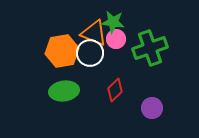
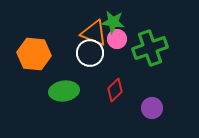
pink circle: moved 1 px right
orange hexagon: moved 28 px left, 3 px down; rotated 16 degrees clockwise
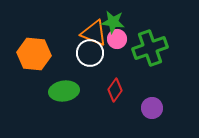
red diamond: rotated 10 degrees counterclockwise
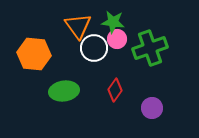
orange triangle: moved 16 px left, 7 px up; rotated 32 degrees clockwise
white circle: moved 4 px right, 5 px up
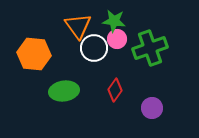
green star: moved 1 px right, 1 px up
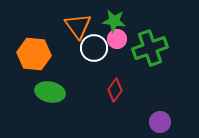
green ellipse: moved 14 px left, 1 px down; rotated 20 degrees clockwise
purple circle: moved 8 px right, 14 px down
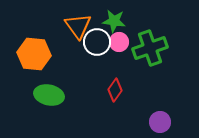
pink circle: moved 2 px right, 3 px down
white circle: moved 3 px right, 6 px up
green ellipse: moved 1 px left, 3 px down
